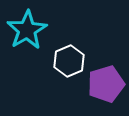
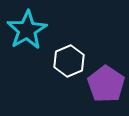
purple pentagon: rotated 21 degrees counterclockwise
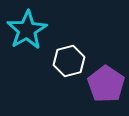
white hexagon: rotated 8 degrees clockwise
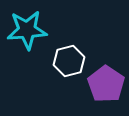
cyan star: rotated 27 degrees clockwise
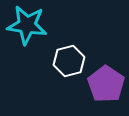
cyan star: moved 5 px up; rotated 12 degrees clockwise
